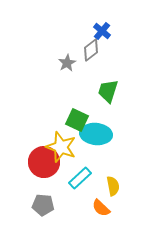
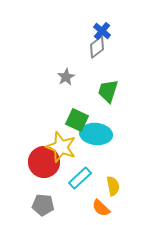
gray diamond: moved 6 px right, 3 px up
gray star: moved 1 px left, 14 px down
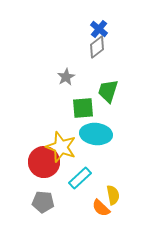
blue cross: moved 3 px left, 2 px up
green square: moved 6 px right, 12 px up; rotated 30 degrees counterclockwise
yellow semicircle: moved 9 px down
gray pentagon: moved 3 px up
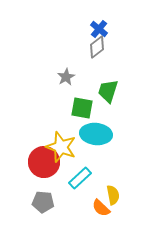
green square: moved 1 px left; rotated 15 degrees clockwise
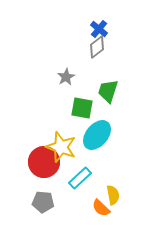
cyan ellipse: moved 1 px right, 1 px down; rotated 56 degrees counterclockwise
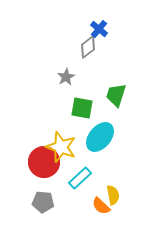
gray diamond: moved 9 px left
green trapezoid: moved 8 px right, 4 px down
cyan ellipse: moved 3 px right, 2 px down
orange semicircle: moved 2 px up
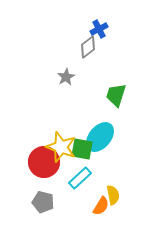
blue cross: rotated 24 degrees clockwise
green square: moved 41 px down
gray pentagon: rotated 10 degrees clockwise
orange semicircle: rotated 102 degrees counterclockwise
